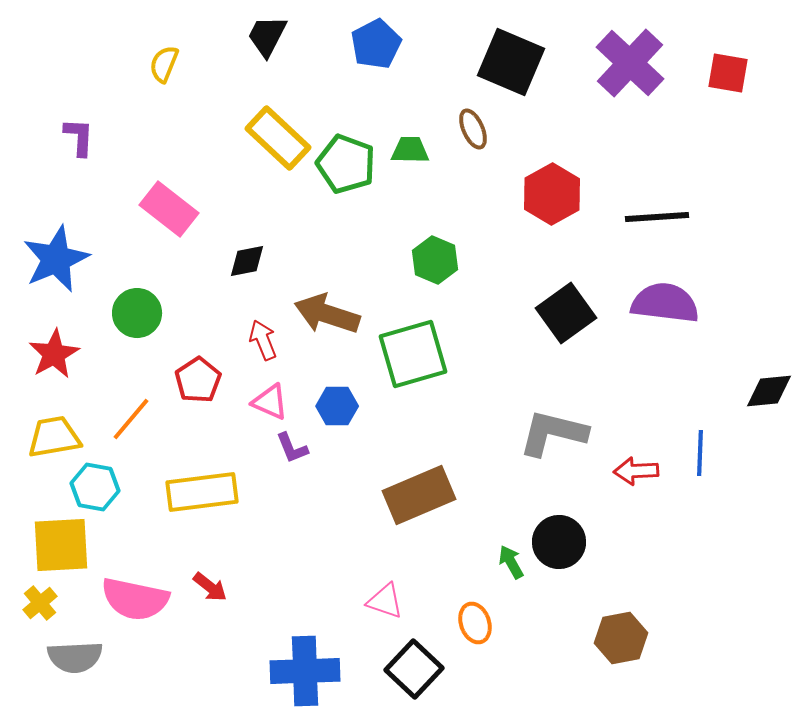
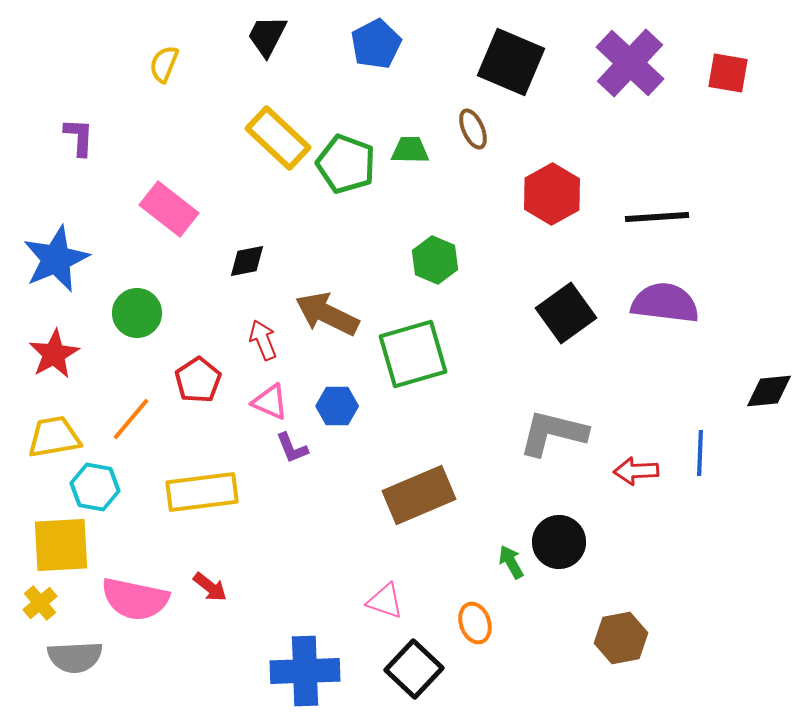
brown arrow at (327, 314): rotated 8 degrees clockwise
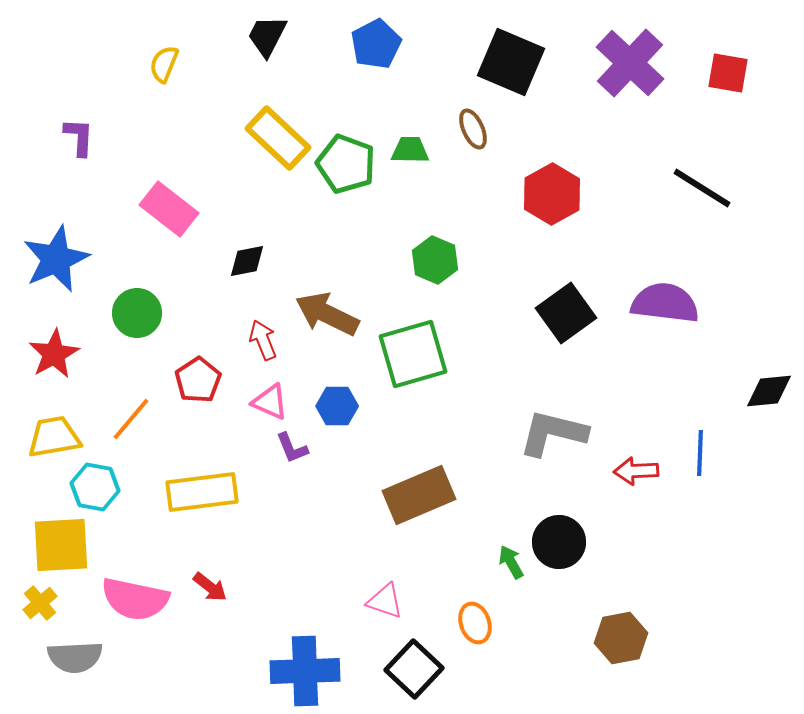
black line at (657, 217): moved 45 px right, 29 px up; rotated 36 degrees clockwise
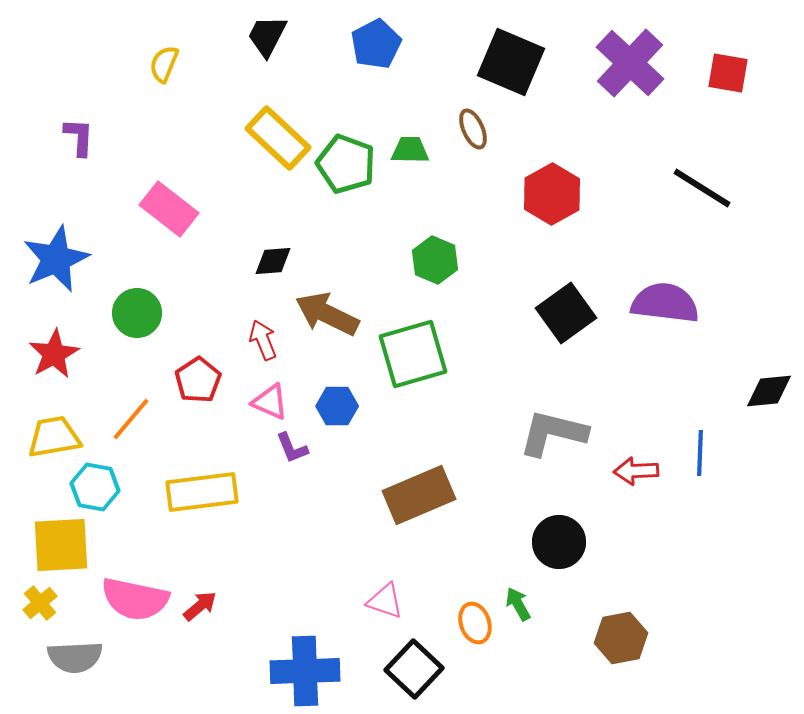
black diamond at (247, 261): moved 26 px right; rotated 6 degrees clockwise
green arrow at (511, 562): moved 7 px right, 42 px down
red arrow at (210, 587): moved 10 px left, 19 px down; rotated 78 degrees counterclockwise
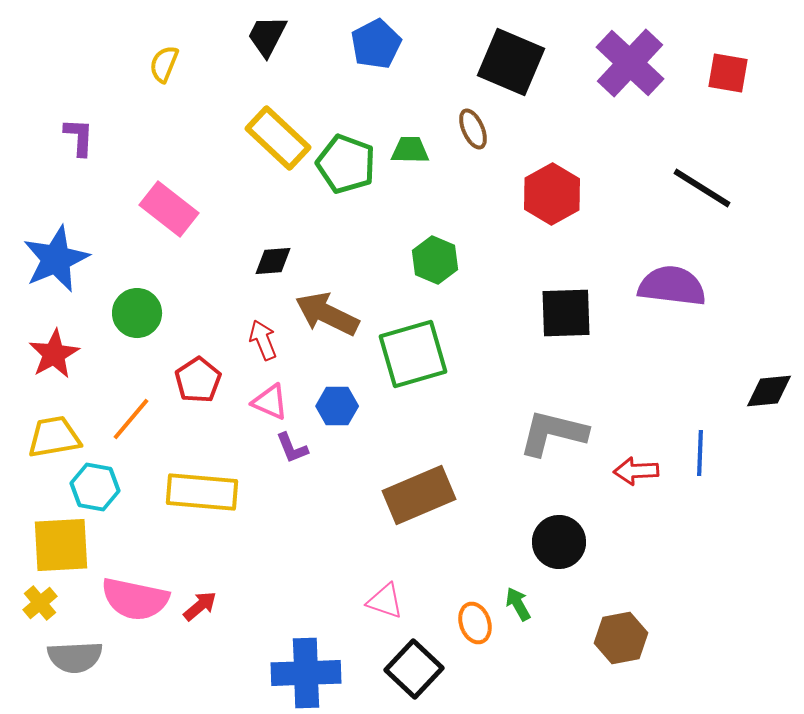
purple semicircle at (665, 303): moved 7 px right, 17 px up
black square at (566, 313): rotated 34 degrees clockwise
yellow rectangle at (202, 492): rotated 12 degrees clockwise
blue cross at (305, 671): moved 1 px right, 2 px down
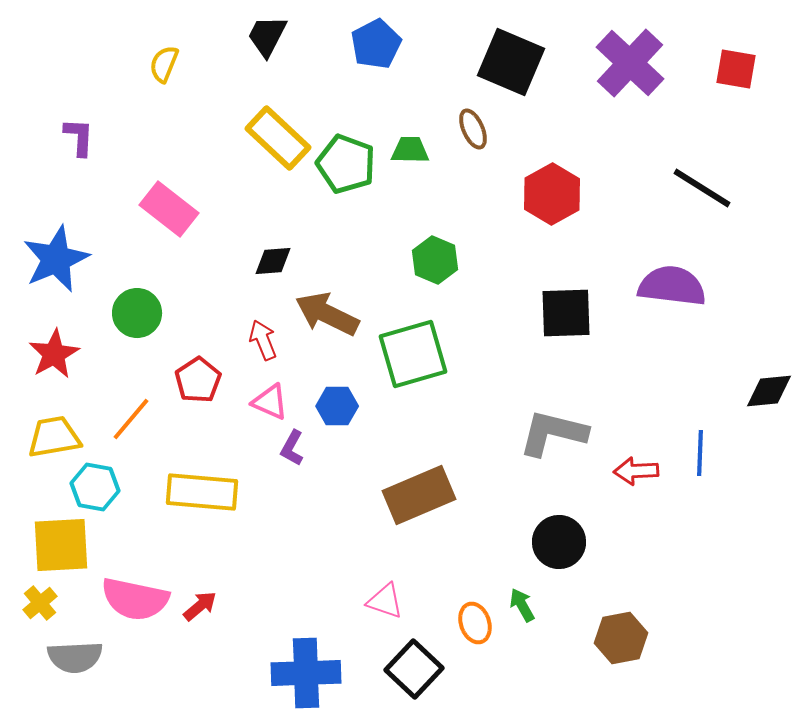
red square at (728, 73): moved 8 px right, 4 px up
purple L-shape at (292, 448): rotated 51 degrees clockwise
green arrow at (518, 604): moved 4 px right, 1 px down
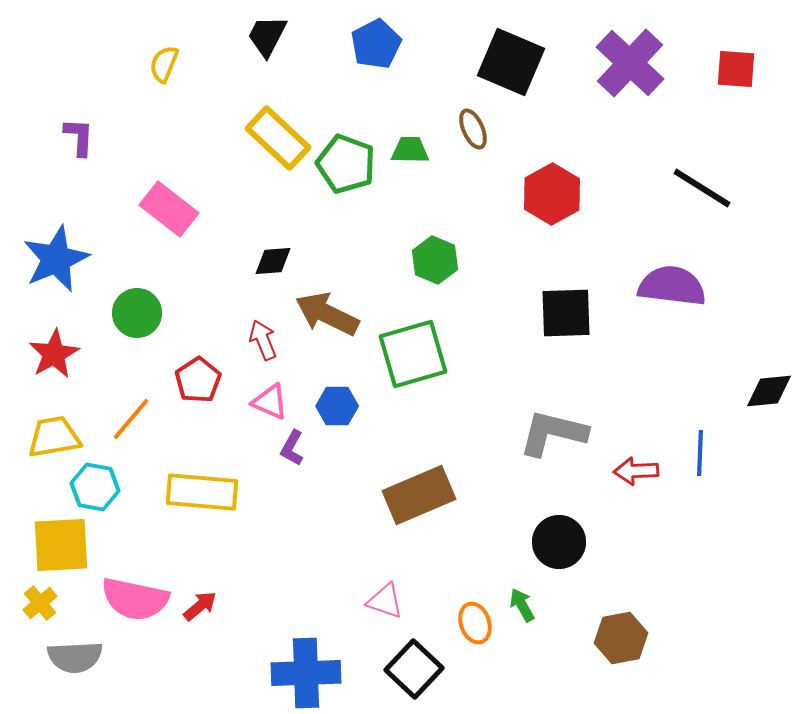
red square at (736, 69): rotated 6 degrees counterclockwise
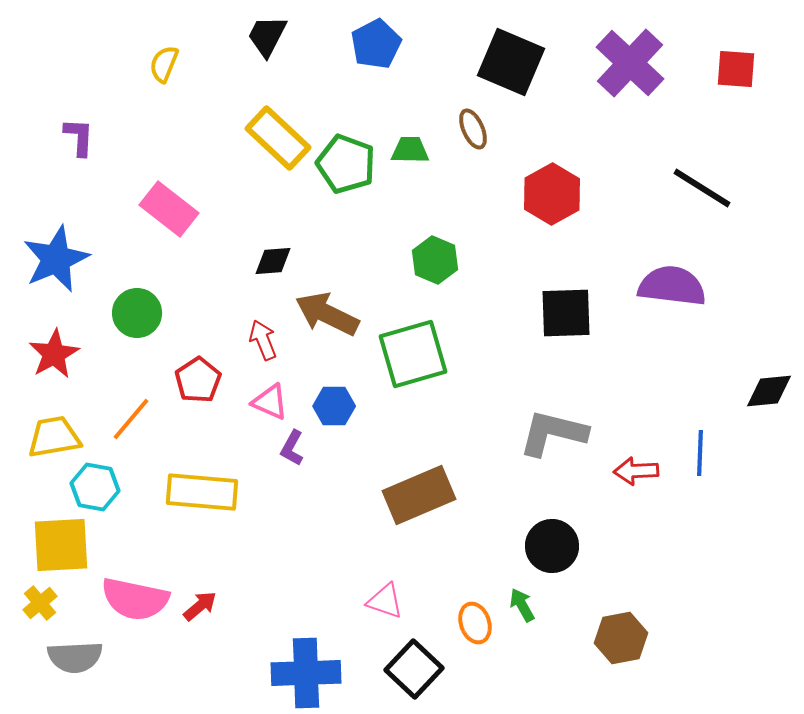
blue hexagon at (337, 406): moved 3 px left
black circle at (559, 542): moved 7 px left, 4 px down
